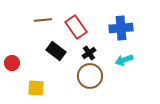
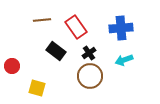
brown line: moved 1 px left
red circle: moved 3 px down
yellow square: moved 1 px right; rotated 12 degrees clockwise
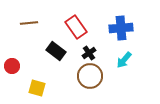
brown line: moved 13 px left, 3 px down
cyan arrow: rotated 30 degrees counterclockwise
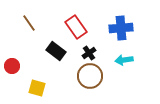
brown line: rotated 60 degrees clockwise
cyan arrow: rotated 42 degrees clockwise
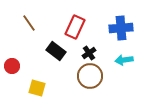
red rectangle: moved 1 px left; rotated 60 degrees clockwise
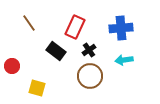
black cross: moved 3 px up
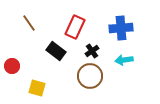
black cross: moved 3 px right, 1 px down
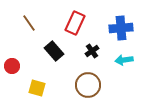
red rectangle: moved 4 px up
black rectangle: moved 2 px left; rotated 12 degrees clockwise
brown circle: moved 2 px left, 9 px down
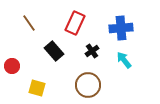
cyan arrow: rotated 60 degrees clockwise
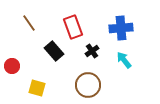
red rectangle: moved 2 px left, 4 px down; rotated 45 degrees counterclockwise
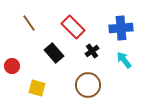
red rectangle: rotated 25 degrees counterclockwise
black rectangle: moved 2 px down
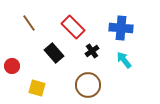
blue cross: rotated 10 degrees clockwise
